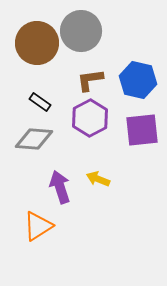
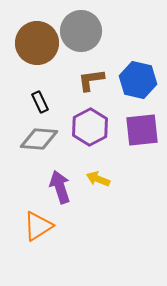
brown L-shape: moved 1 px right
black rectangle: rotated 30 degrees clockwise
purple hexagon: moved 9 px down
gray diamond: moved 5 px right
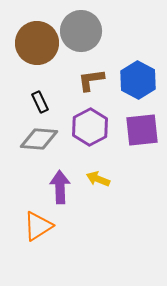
blue hexagon: rotated 15 degrees clockwise
purple arrow: rotated 16 degrees clockwise
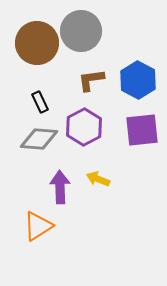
purple hexagon: moved 6 px left
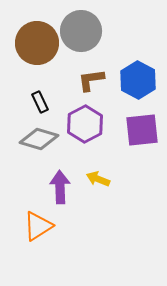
purple hexagon: moved 1 px right, 3 px up
gray diamond: rotated 12 degrees clockwise
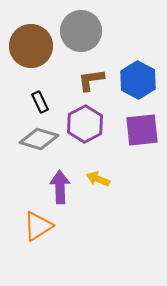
brown circle: moved 6 px left, 3 px down
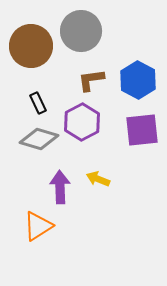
black rectangle: moved 2 px left, 1 px down
purple hexagon: moved 3 px left, 2 px up
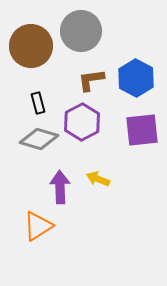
blue hexagon: moved 2 px left, 2 px up
black rectangle: rotated 10 degrees clockwise
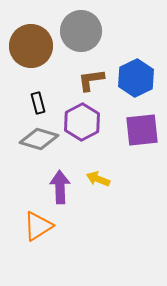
blue hexagon: rotated 6 degrees clockwise
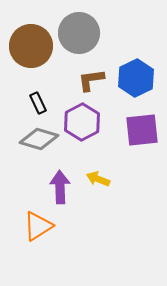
gray circle: moved 2 px left, 2 px down
black rectangle: rotated 10 degrees counterclockwise
